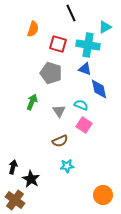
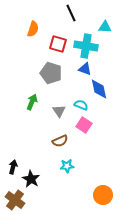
cyan triangle: rotated 32 degrees clockwise
cyan cross: moved 2 px left, 1 px down
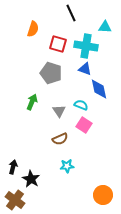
brown semicircle: moved 2 px up
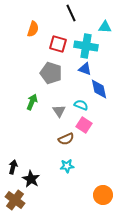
brown semicircle: moved 6 px right
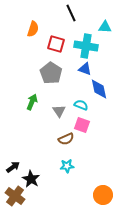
red square: moved 2 px left
gray pentagon: rotated 15 degrees clockwise
pink square: moved 2 px left; rotated 14 degrees counterclockwise
black arrow: rotated 40 degrees clockwise
brown cross: moved 4 px up
